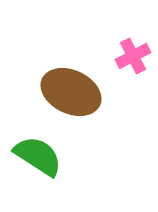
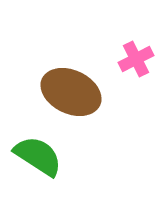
pink cross: moved 3 px right, 3 px down
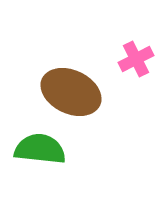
green semicircle: moved 2 px right, 7 px up; rotated 27 degrees counterclockwise
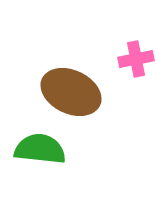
pink cross: rotated 16 degrees clockwise
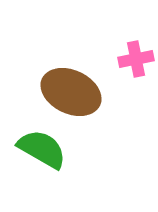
green semicircle: moved 2 px right; rotated 24 degrees clockwise
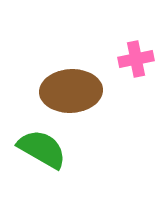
brown ellipse: moved 1 px up; rotated 28 degrees counterclockwise
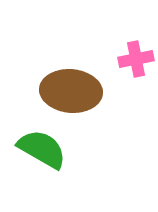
brown ellipse: rotated 8 degrees clockwise
